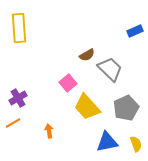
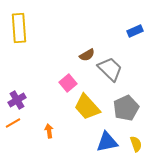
purple cross: moved 1 px left, 2 px down
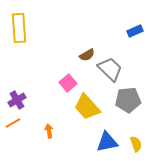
gray pentagon: moved 2 px right, 8 px up; rotated 20 degrees clockwise
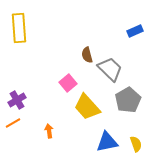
brown semicircle: rotated 105 degrees clockwise
gray pentagon: rotated 25 degrees counterclockwise
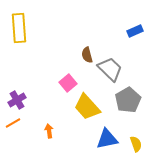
blue triangle: moved 3 px up
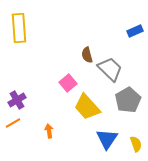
blue triangle: rotated 45 degrees counterclockwise
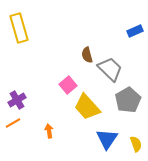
yellow rectangle: rotated 12 degrees counterclockwise
pink square: moved 2 px down
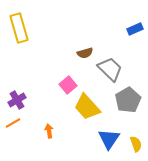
blue rectangle: moved 2 px up
brown semicircle: moved 2 px left, 2 px up; rotated 91 degrees counterclockwise
blue triangle: moved 2 px right
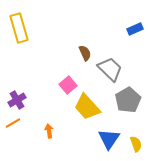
brown semicircle: rotated 98 degrees counterclockwise
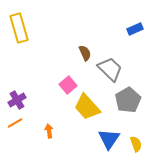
orange line: moved 2 px right
